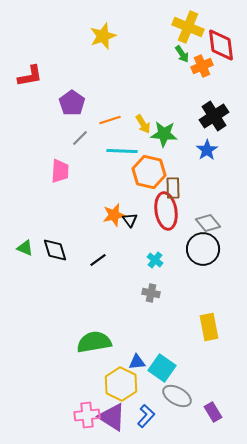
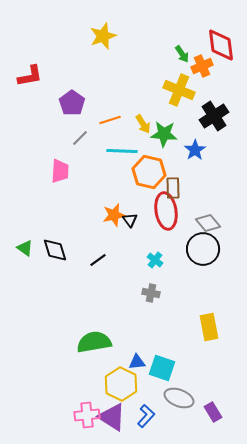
yellow cross: moved 9 px left, 63 px down
blue star: moved 12 px left
green triangle: rotated 12 degrees clockwise
cyan square: rotated 16 degrees counterclockwise
gray ellipse: moved 2 px right, 2 px down; rotated 8 degrees counterclockwise
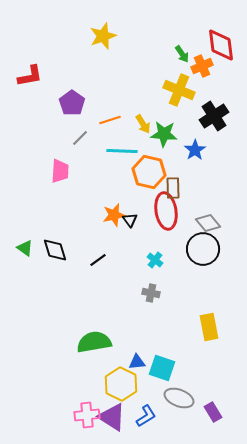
blue L-shape: rotated 15 degrees clockwise
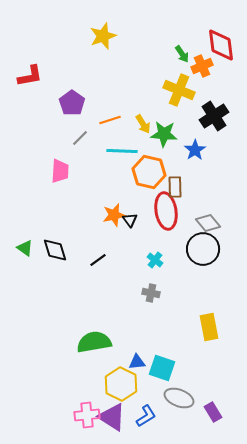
brown rectangle: moved 2 px right, 1 px up
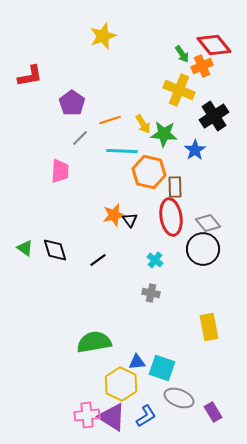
red diamond: moved 7 px left; rotated 32 degrees counterclockwise
red ellipse: moved 5 px right, 6 px down
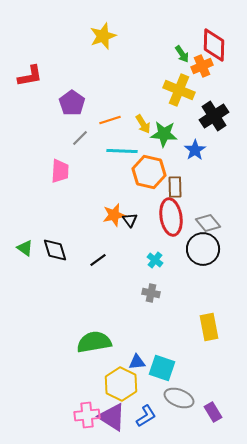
red diamond: rotated 40 degrees clockwise
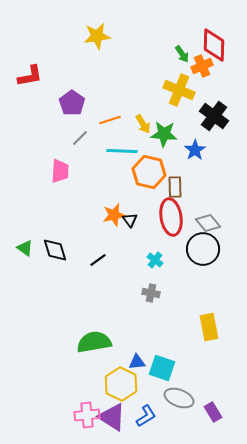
yellow star: moved 6 px left; rotated 12 degrees clockwise
black cross: rotated 20 degrees counterclockwise
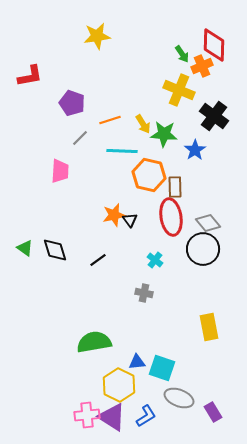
purple pentagon: rotated 15 degrees counterclockwise
orange hexagon: moved 3 px down
gray cross: moved 7 px left
yellow hexagon: moved 2 px left, 1 px down
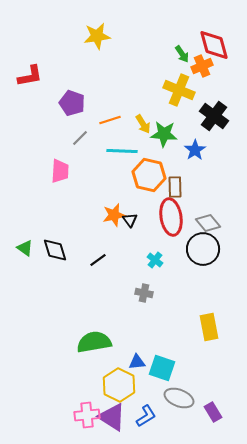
red diamond: rotated 16 degrees counterclockwise
